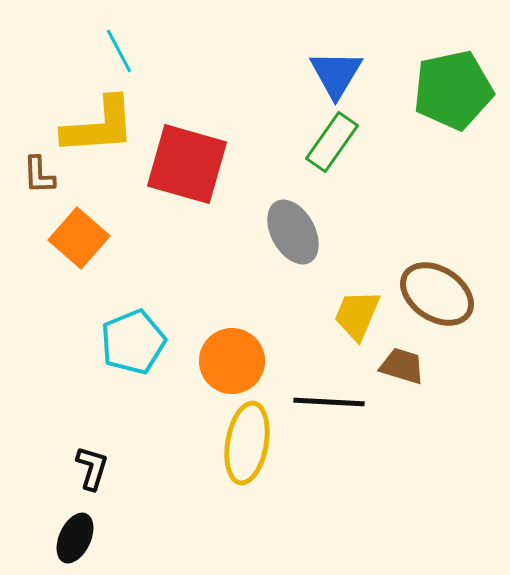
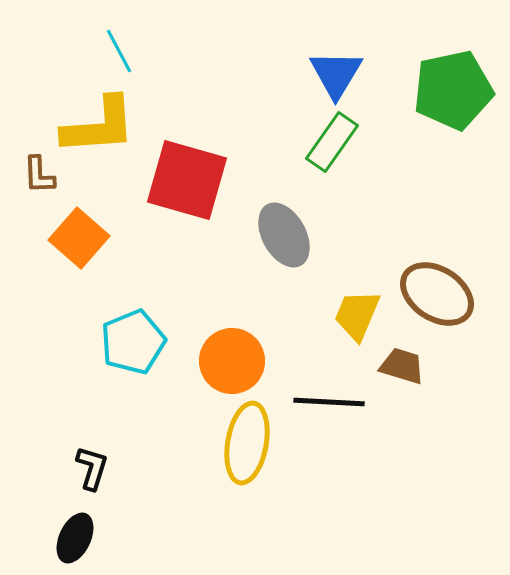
red square: moved 16 px down
gray ellipse: moved 9 px left, 3 px down
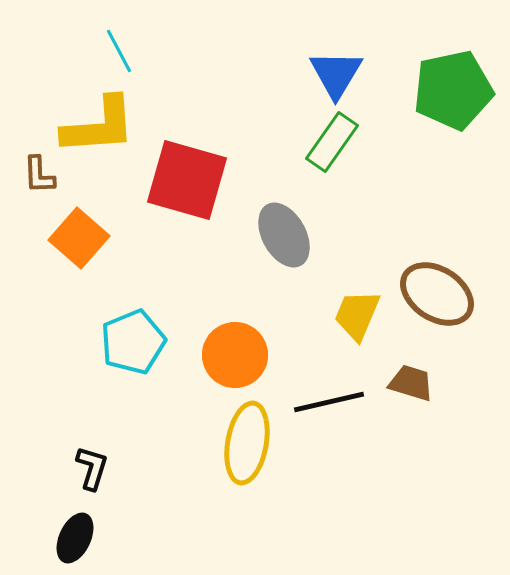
orange circle: moved 3 px right, 6 px up
brown trapezoid: moved 9 px right, 17 px down
black line: rotated 16 degrees counterclockwise
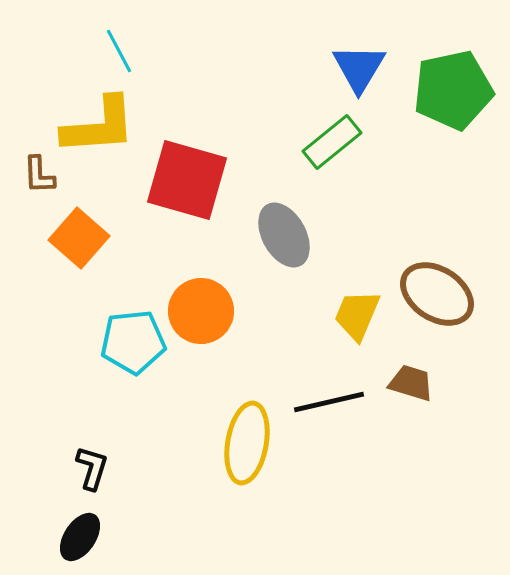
blue triangle: moved 23 px right, 6 px up
green rectangle: rotated 16 degrees clockwise
cyan pentagon: rotated 16 degrees clockwise
orange circle: moved 34 px left, 44 px up
black ellipse: moved 5 px right, 1 px up; rotated 9 degrees clockwise
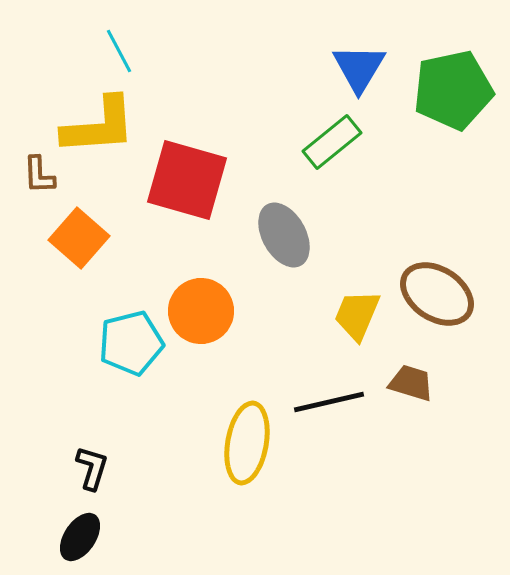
cyan pentagon: moved 2 px left, 1 px down; rotated 8 degrees counterclockwise
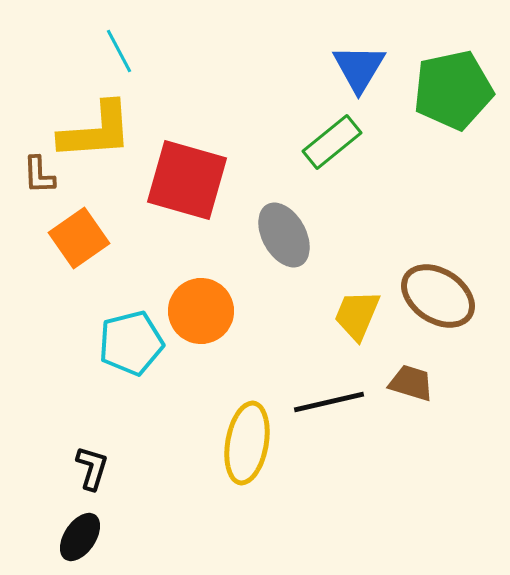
yellow L-shape: moved 3 px left, 5 px down
orange square: rotated 14 degrees clockwise
brown ellipse: moved 1 px right, 2 px down
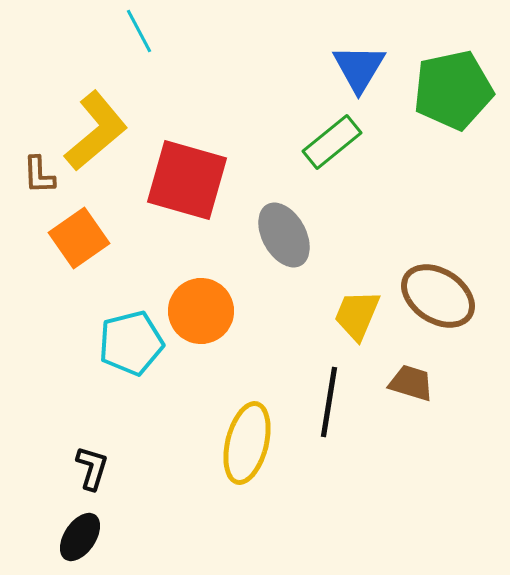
cyan line: moved 20 px right, 20 px up
yellow L-shape: rotated 36 degrees counterclockwise
black line: rotated 68 degrees counterclockwise
yellow ellipse: rotated 4 degrees clockwise
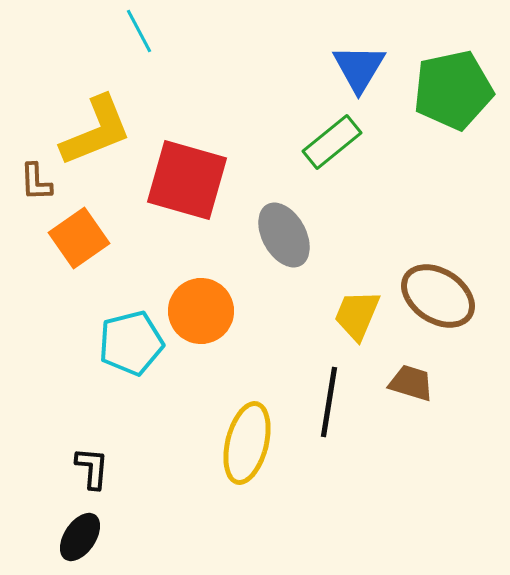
yellow L-shape: rotated 18 degrees clockwise
brown L-shape: moved 3 px left, 7 px down
black L-shape: rotated 12 degrees counterclockwise
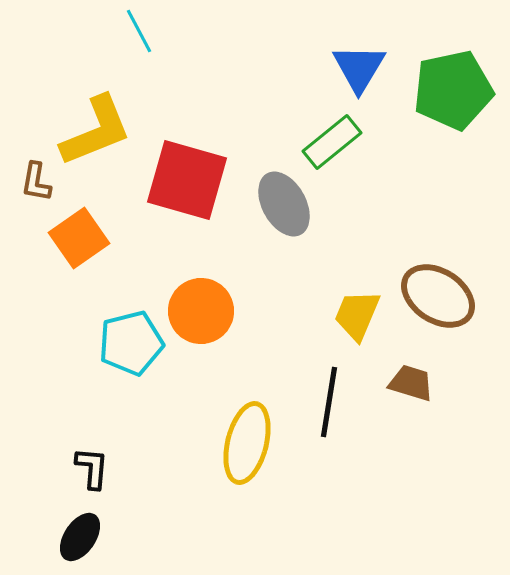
brown L-shape: rotated 12 degrees clockwise
gray ellipse: moved 31 px up
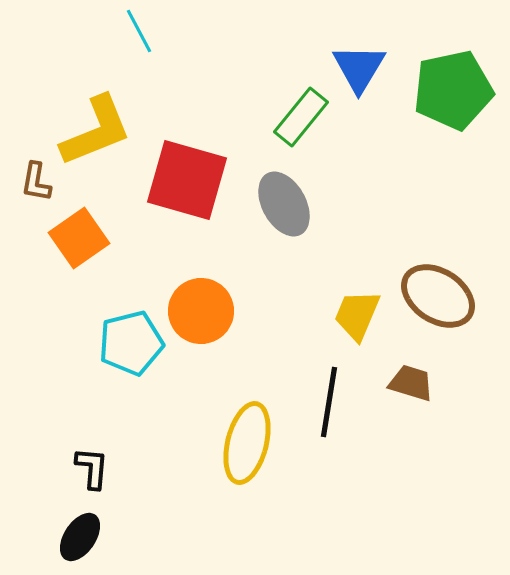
green rectangle: moved 31 px left, 25 px up; rotated 12 degrees counterclockwise
